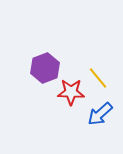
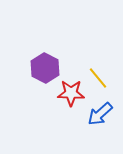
purple hexagon: rotated 12 degrees counterclockwise
red star: moved 1 px down
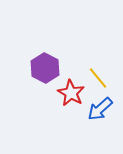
red star: rotated 28 degrees clockwise
blue arrow: moved 5 px up
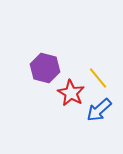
purple hexagon: rotated 12 degrees counterclockwise
blue arrow: moved 1 px left, 1 px down
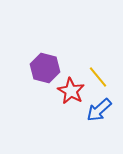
yellow line: moved 1 px up
red star: moved 2 px up
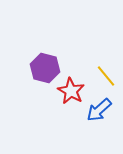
yellow line: moved 8 px right, 1 px up
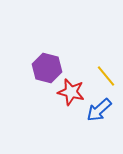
purple hexagon: moved 2 px right
red star: moved 1 px down; rotated 16 degrees counterclockwise
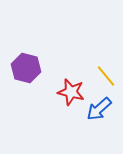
purple hexagon: moved 21 px left
blue arrow: moved 1 px up
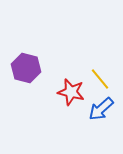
yellow line: moved 6 px left, 3 px down
blue arrow: moved 2 px right
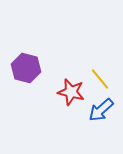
blue arrow: moved 1 px down
